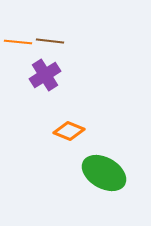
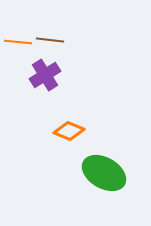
brown line: moved 1 px up
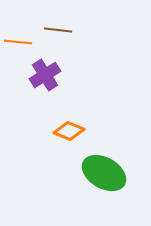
brown line: moved 8 px right, 10 px up
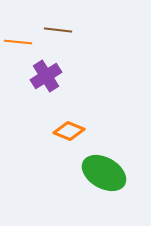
purple cross: moved 1 px right, 1 px down
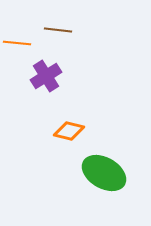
orange line: moved 1 px left, 1 px down
orange diamond: rotated 8 degrees counterclockwise
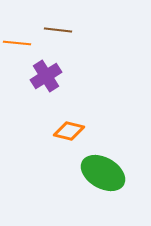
green ellipse: moved 1 px left
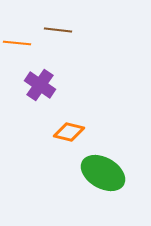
purple cross: moved 6 px left, 9 px down; rotated 24 degrees counterclockwise
orange diamond: moved 1 px down
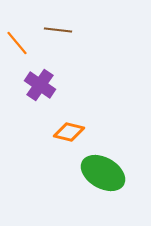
orange line: rotated 44 degrees clockwise
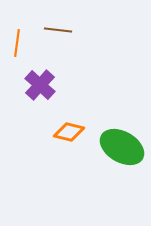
orange line: rotated 48 degrees clockwise
purple cross: rotated 8 degrees clockwise
green ellipse: moved 19 px right, 26 px up
